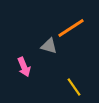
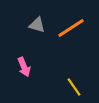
gray triangle: moved 12 px left, 21 px up
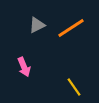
gray triangle: rotated 42 degrees counterclockwise
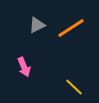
yellow line: rotated 12 degrees counterclockwise
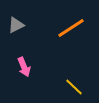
gray triangle: moved 21 px left
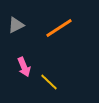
orange line: moved 12 px left
yellow line: moved 25 px left, 5 px up
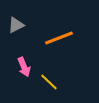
orange line: moved 10 px down; rotated 12 degrees clockwise
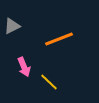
gray triangle: moved 4 px left, 1 px down
orange line: moved 1 px down
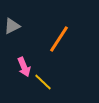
orange line: rotated 36 degrees counterclockwise
yellow line: moved 6 px left
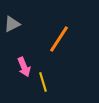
gray triangle: moved 2 px up
yellow line: rotated 30 degrees clockwise
